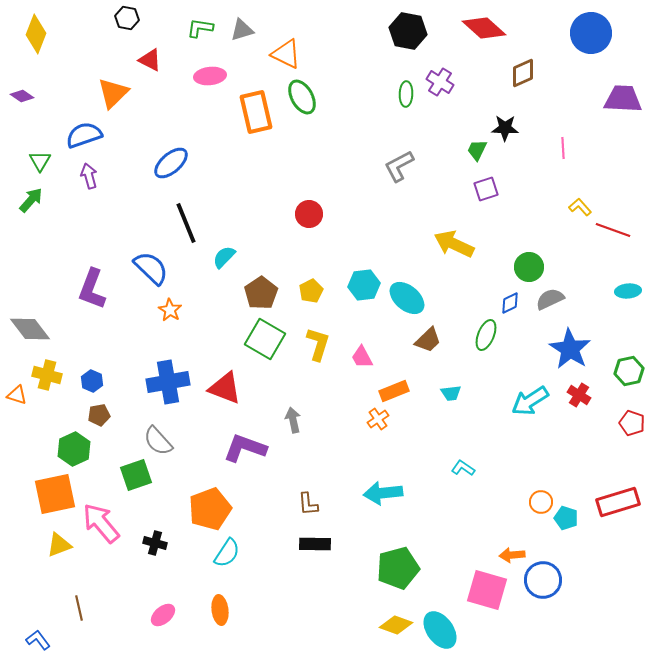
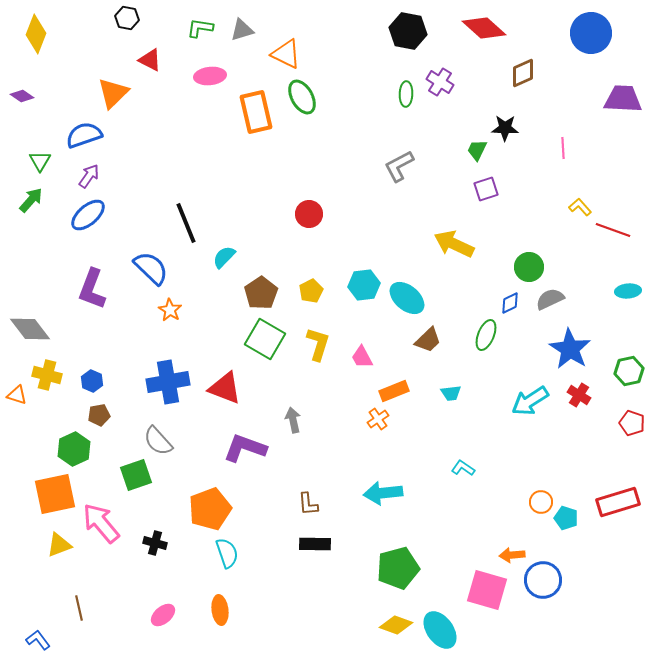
blue ellipse at (171, 163): moved 83 px left, 52 px down
purple arrow at (89, 176): rotated 50 degrees clockwise
cyan semicircle at (227, 553): rotated 52 degrees counterclockwise
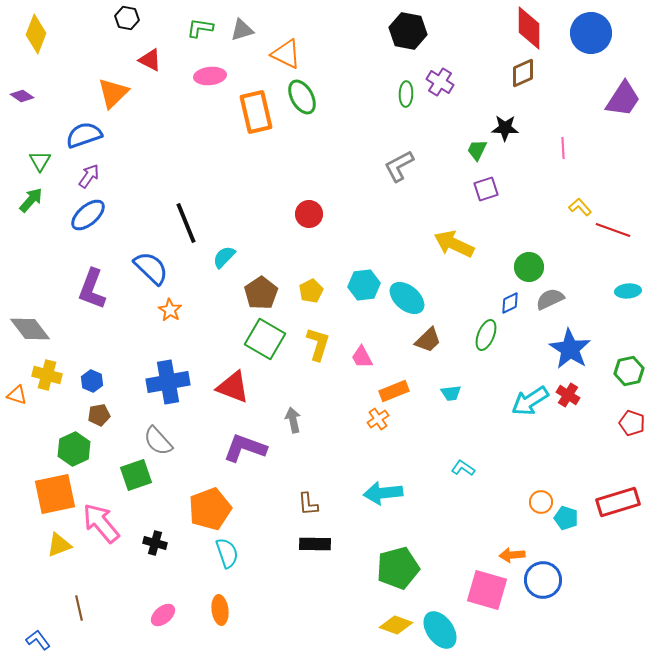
red diamond at (484, 28): moved 45 px right; rotated 48 degrees clockwise
purple trapezoid at (623, 99): rotated 120 degrees clockwise
red triangle at (225, 388): moved 8 px right, 1 px up
red cross at (579, 395): moved 11 px left
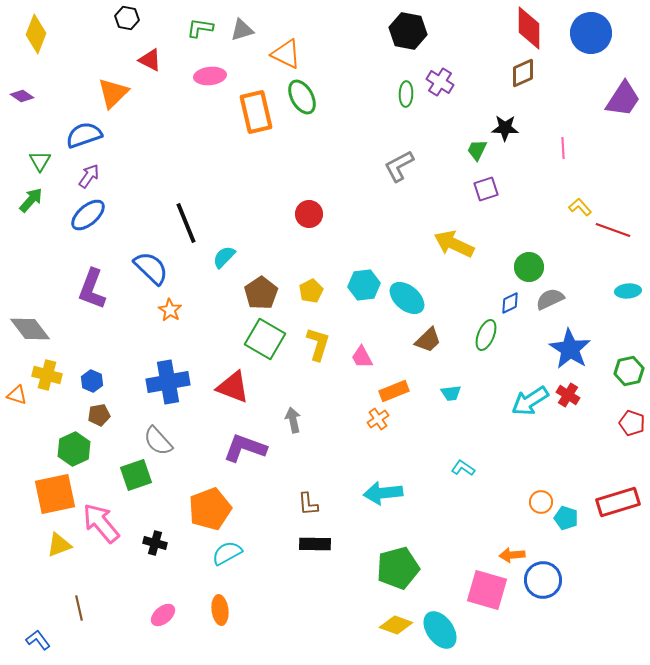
cyan semicircle at (227, 553): rotated 100 degrees counterclockwise
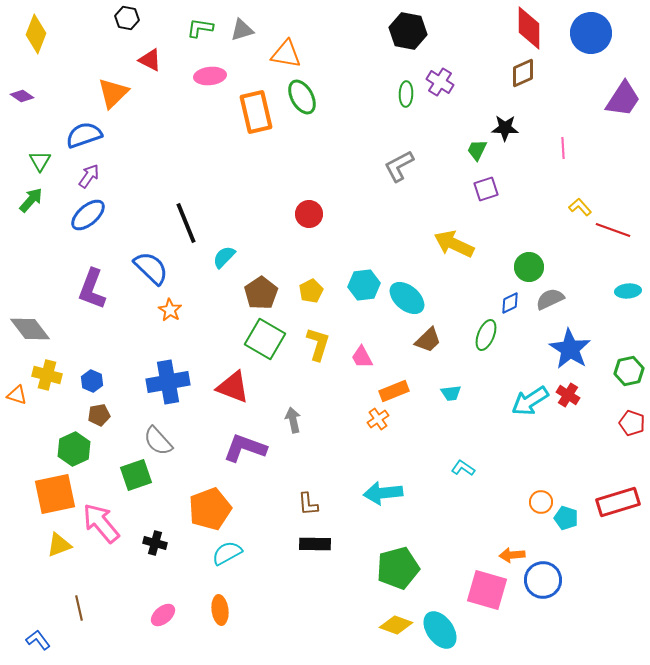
orange triangle at (286, 54): rotated 16 degrees counterclockwise
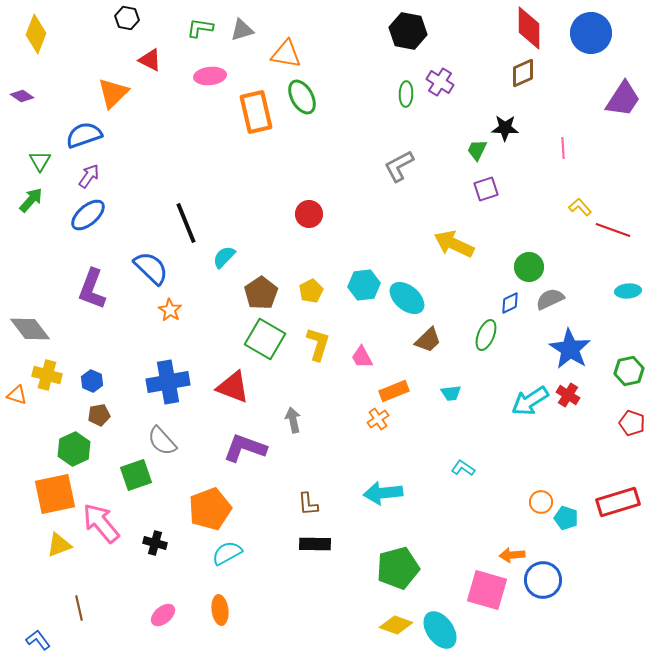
gray semicircle at (158, 441): moved 4 px right
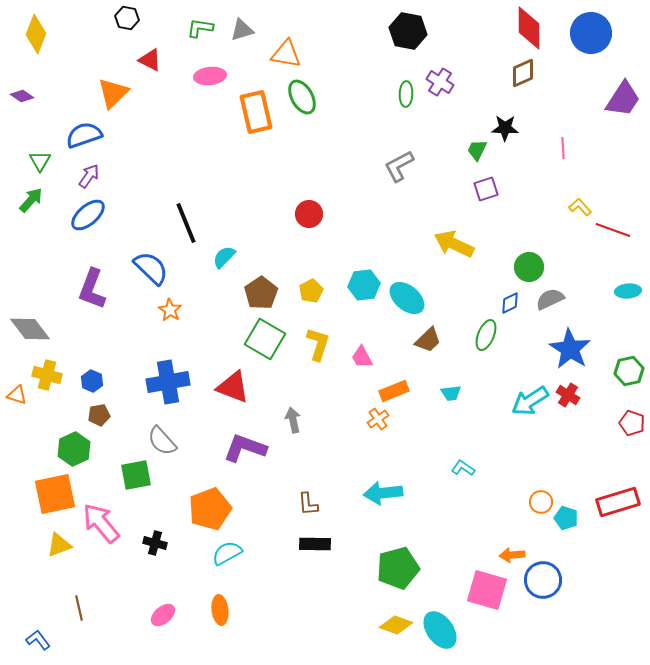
green square at (136, 475): rotated 8 degrees clockwise
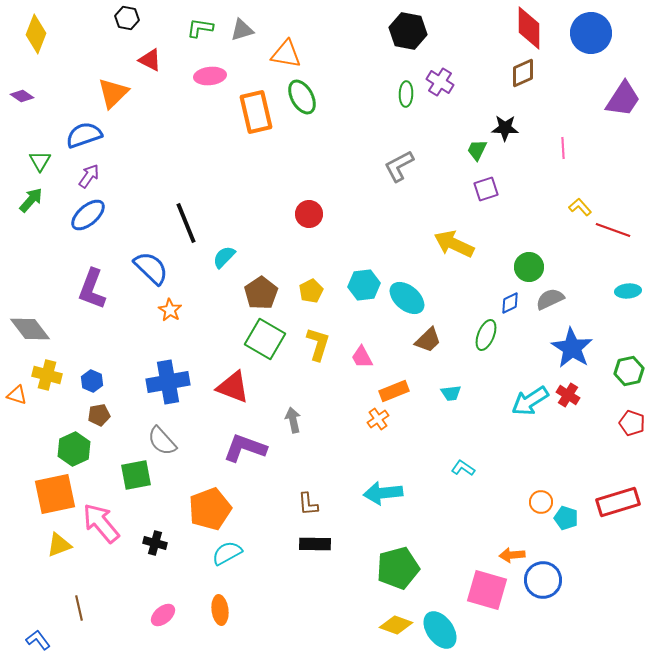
blue star at (570, 349): moved 2 px right, 1 px up
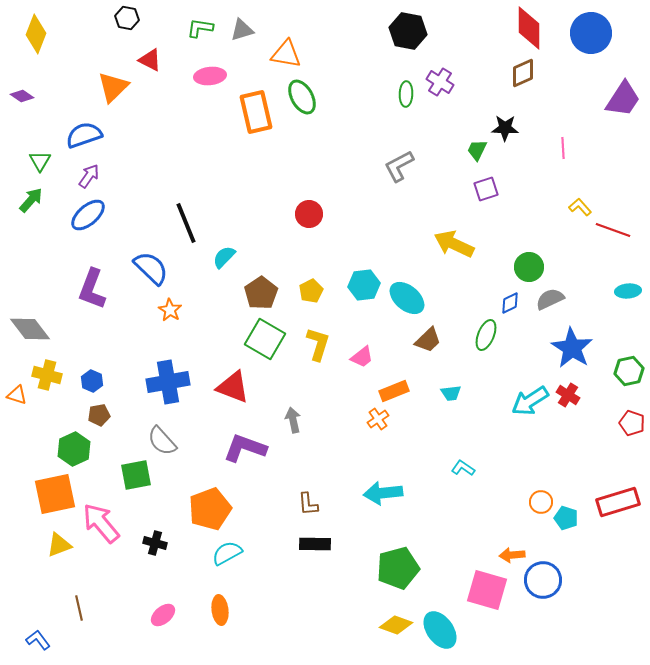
orange triangle at (113, 93): moved 6 px up
pink trapezoid at (362, 357): rotated 100 degrees counterclockwise
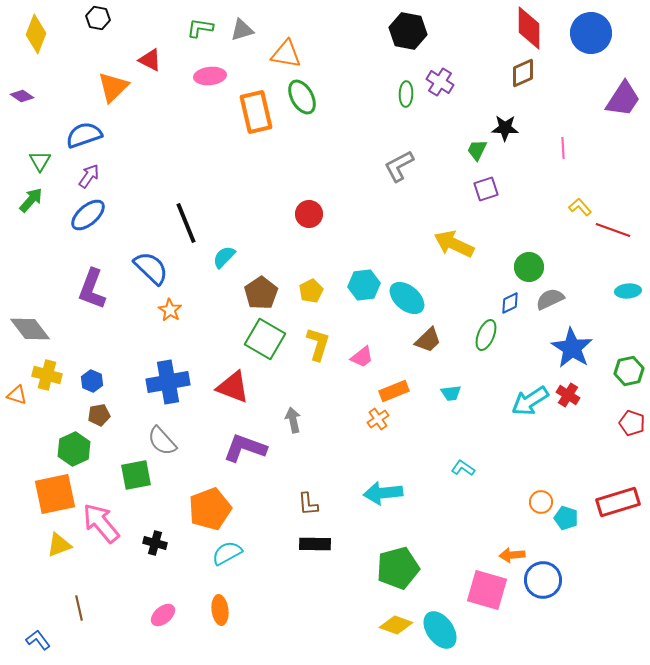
black hexagon at (127, 18): moved 29 px left
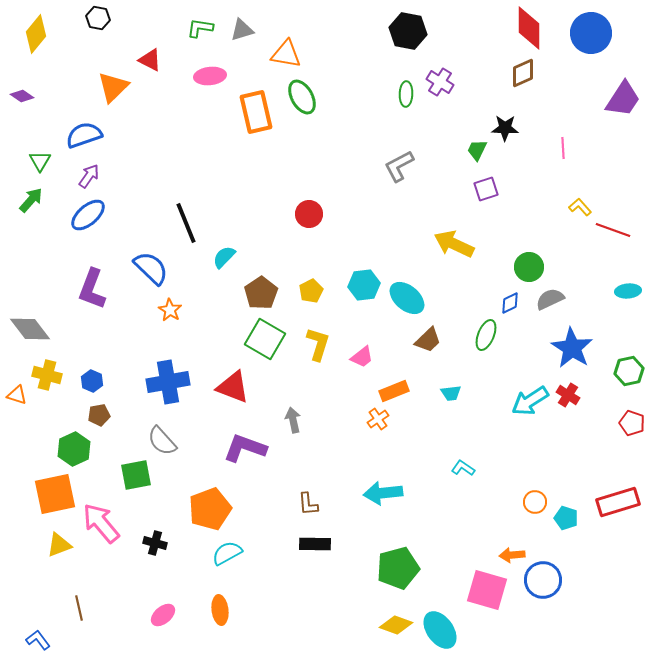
yellow diamond at (36, 34): rotated 18 degrees clockwise
orange circle at (541, 502): moved 6 px left
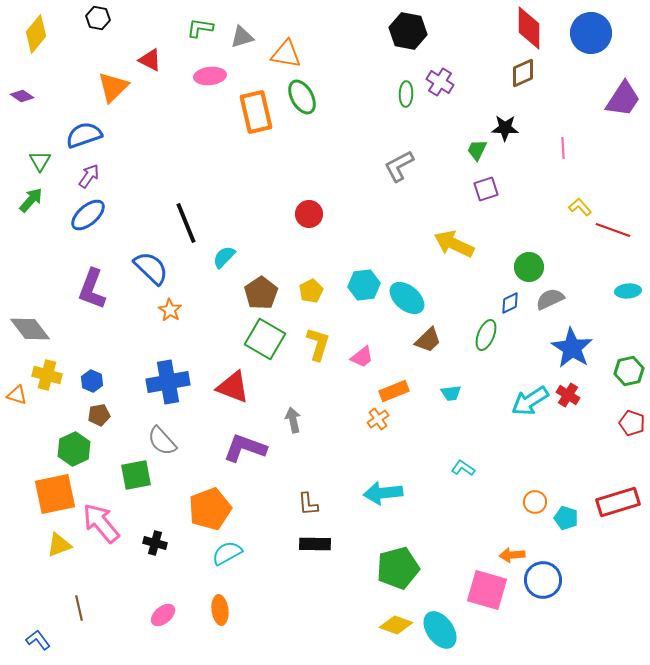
gray triangle at (242, 30): moved 7 px down
